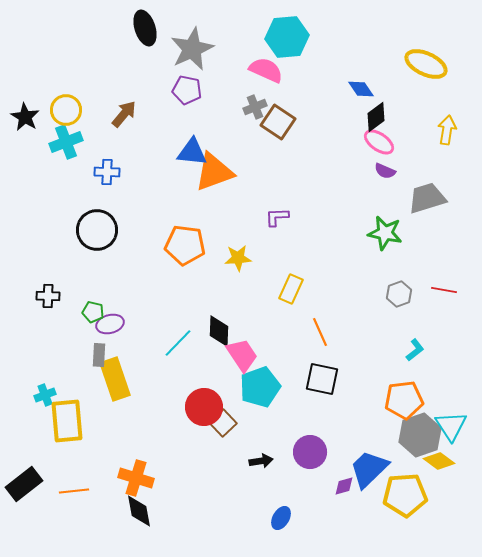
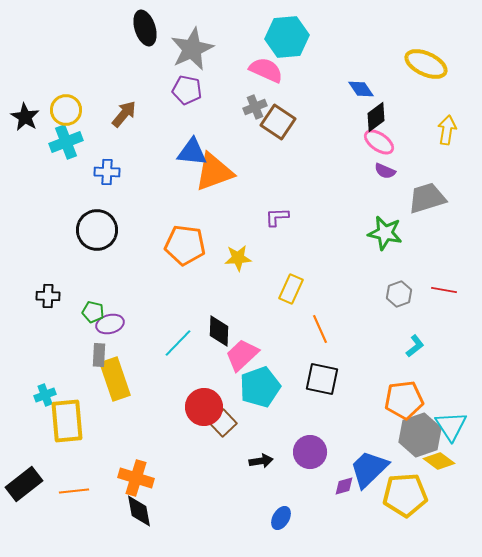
orange line at (320, 332): moved 3 px up
cyan L-shape at (415, 350): moved 4 px up
pink trapezoid at (242, 355): rotated 99 degrees counterclockwise
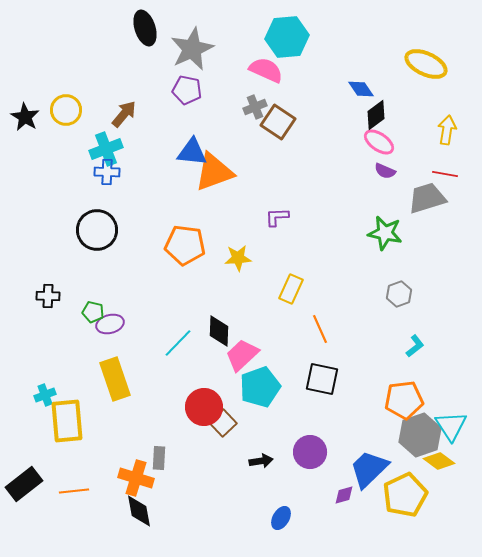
black diamond at (376, 117): moved 2 px up
cyan cross at (66, 142): moved 40 px right, 7 px down
red line at (444, 290): moved 1 px right, 116 px up
gray rectangle at (99, 355): moved 60 px right, 103 px down
purple diamond at (344, 486): moved 9 px down
yellow pentagon at (405, 495): rotated 21 degrees counterclockwise
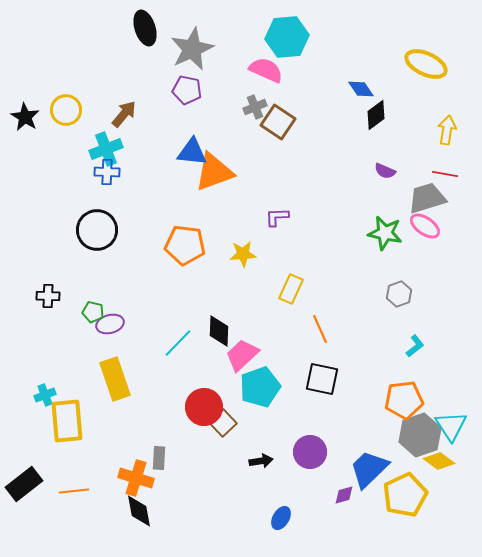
pink ellipse at (379, 142): moved 46 px right, 84 px down
yellow star at (238, 258): moved 5 px right, 4 px up
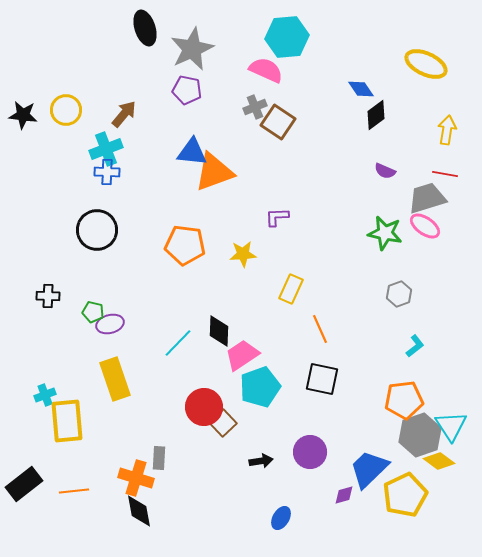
black star at (25, 117): moved 2 px left, 2 px up; rotated 24 degrees counterclockwise
pink trapezoid at (242, 355): rotated 9 degrees clockwise
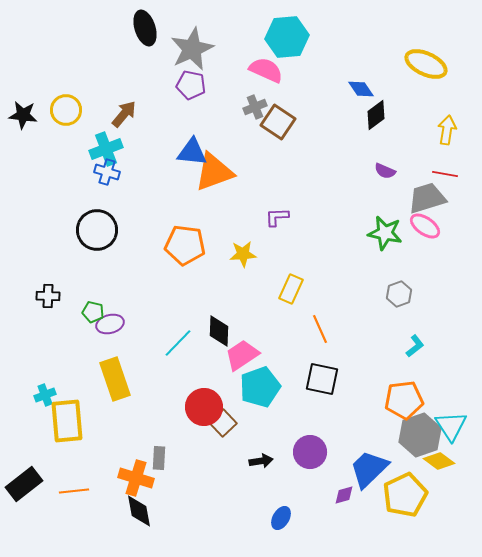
purple pentagon at (187, 90): moved 4 px right, 5 px up
blue cross at (107, 172): rotated 15 degrees clockwise
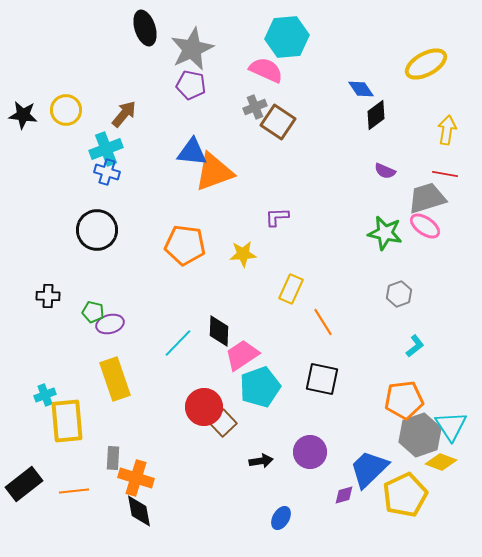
yellow ellipse at (426, 64): rotated 54 degrees counterclockwise
orange line at (320, 329): moved 3 px right, 7 px up; rotated 8 degrees counterclockwise
gray rectangle at (159, 458): moved 46 px left
yellow diamond at (439, 461): moved 2 px right, 1 px down; rotated 16 degrees counterclockwise
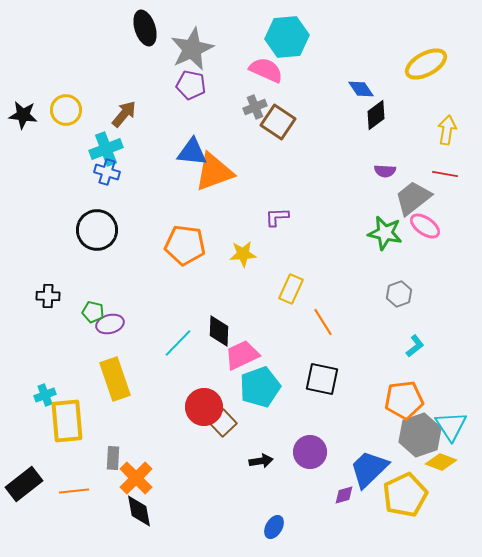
purple semicircle at (385, 171): rotated 20 degrees counterclockwise
gray trapezoid at (427, 198): moved 14 px left; rotated 21 degrees counterclockwise
pink trapezoid at (242, 355): rotated 9 degrees clockwise
orange cross at (136, 478): rotated 28 degrees clockwise
blue ellipse at (281, 518): moved 7 px left, 9 px down
